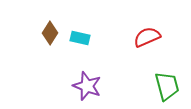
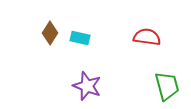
red semicircle: rotated 32 degrees clockwise
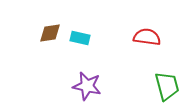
brown diamond: rotated 50 degrees clockwise
purple star: rotated 8 degrees counterclockwise
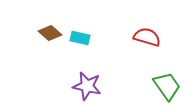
brown diamond: rotated 50 degrees clockwise
red semicircle: rotated 8 degrees clockwise
green trapezoid: rotated 20 degrees counterclockwise
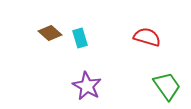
cyan rectangle: rotated 60 degrees clockwise
purple star: rotated 16 degrees clockwise
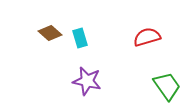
red semicircle: rotated 32 degrees counterclockwise
purple star: moved 5 px up; rotated 16 degrees counterclockwise
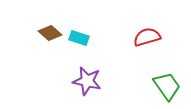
cyan rectangle: moved 1 px left; rotated 54 degrees counterclockwise
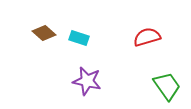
brown diamond: moved 6 px left
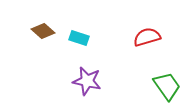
brown diamond: moved 1 px left, 2 px up
